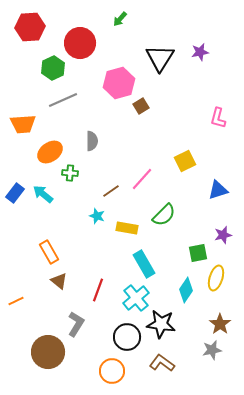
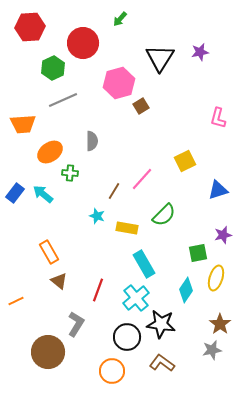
red circle at (80, 43): moved 3 px right
brown line at (111, 191): moved 3 px right; rotated 24 degrees counterclockwise
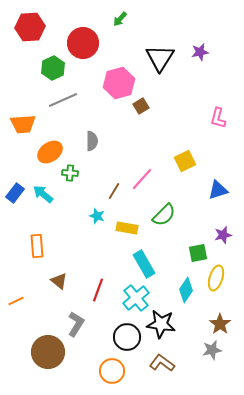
orange rectangle at (49, 252): moved 12 px left, 6 px up; rotated 25 degrees clockwise
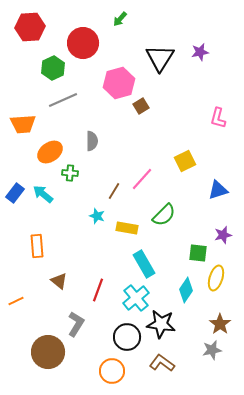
green square at (198, 253): rotated 18 degrees clockwise
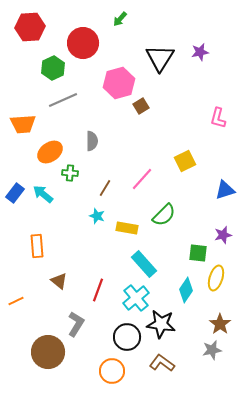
blue triangle at (218, 190): moved 7 px right
brown line at (114, 191): moved 9 px left, 3 px up
cyan rectangle at (144, 264): rotated 12 degrees counterclockwise
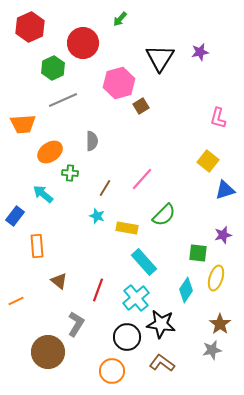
red hexagon at (30, 27): rotated 20 degrees counterclockwise
yellow square at (185, 161): moved 23 px right; rotated 25 degrees counterclockwise
blue rectangle at (15, 193): moved 23 px down
cyan rectangle at (144, 264): moved 2 px up
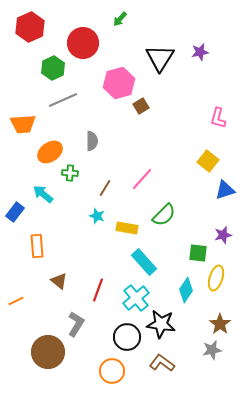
blue rectangle at (15, 216): moved 4 px up
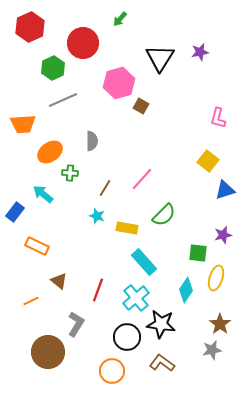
brown square at (141, 106): rotated 28 degrees counterclockwise
orange rectangle at (37, 246): rotated 60 degrees counterclockwise
orange line at (16, 301): moved 15 px right
